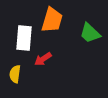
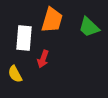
green trapezoid: moved 1 px left, 6 px up
red arrow: rotated 36 degrees counterclockwise
yellow semicircle: rotated 36 degrees counterclockwise
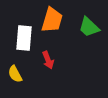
red arrow: moved 5 px right, 1 px down; rotated 42 degrees counterclockwise
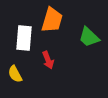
green trapezoid: moved 10 px down
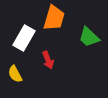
orange trapezoid: moved 2 px right, 2 px up
white rectangle: rotated 25 degrees clockwise
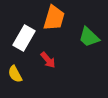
red arrow: rotated 18 degrees counterclockwise
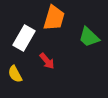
red arrow: moved 1 px left, 1 px down
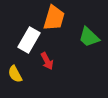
white rectangle: moved 5 px right, 2 px down
red arrow: rotated 12 degrees clockwise
